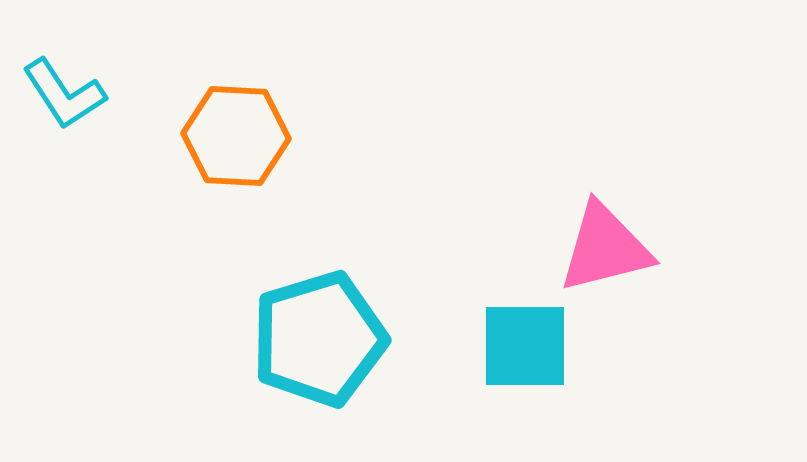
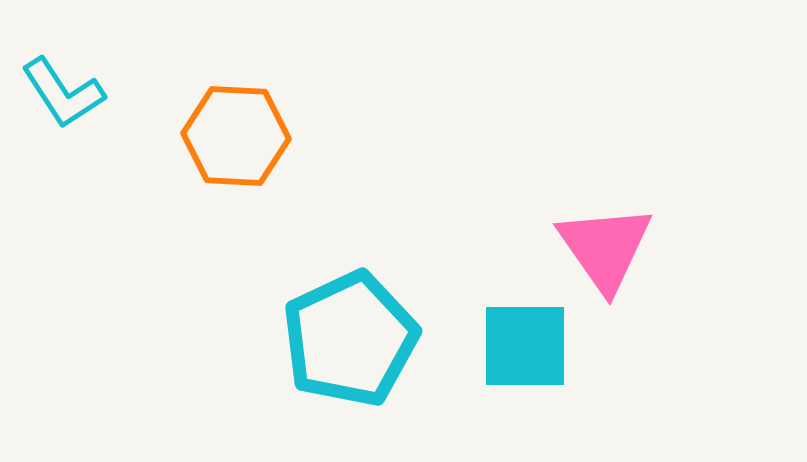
cyan L-shape: moved 1 px left, 1 px up
pink triangle: rotated 51 degrees counterclockwise
cyan pentagon: moved 31 px right; rotated 8 degrees counterclockwise
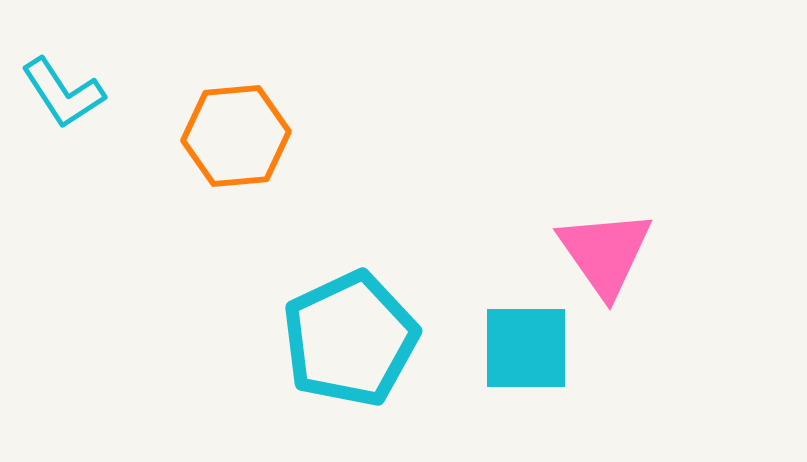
orange hexagon: rotated 8 degrees counterclockwise
pink triangle: moved 5 px down
cyan square: moved 1 px right, 2 px down
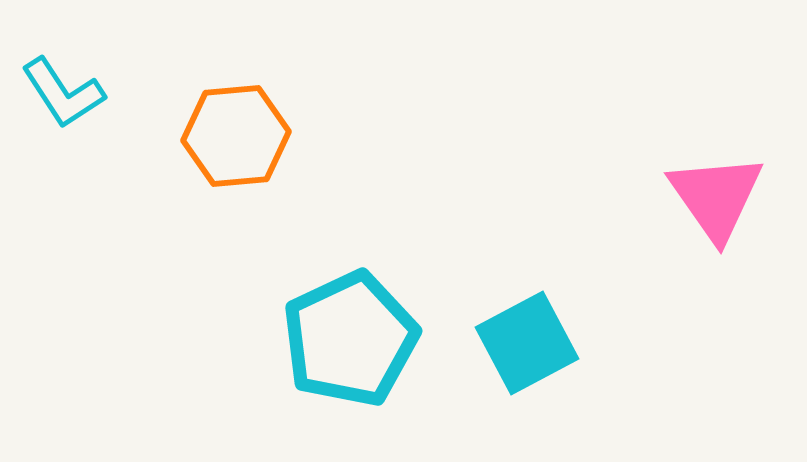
pink triangle: moved 111 px right, 56 px up
cyan square: moved 1 px right, 5 px up; rotated 28 degrees counterclockwise
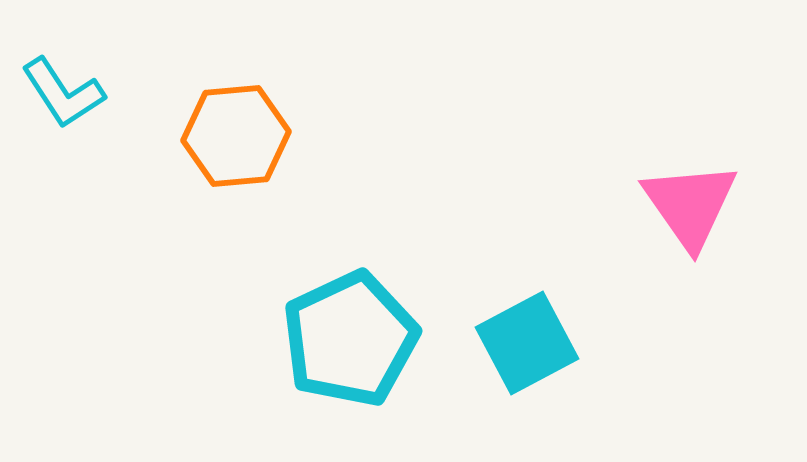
pink triangle: moved 26 px left, 8 px down
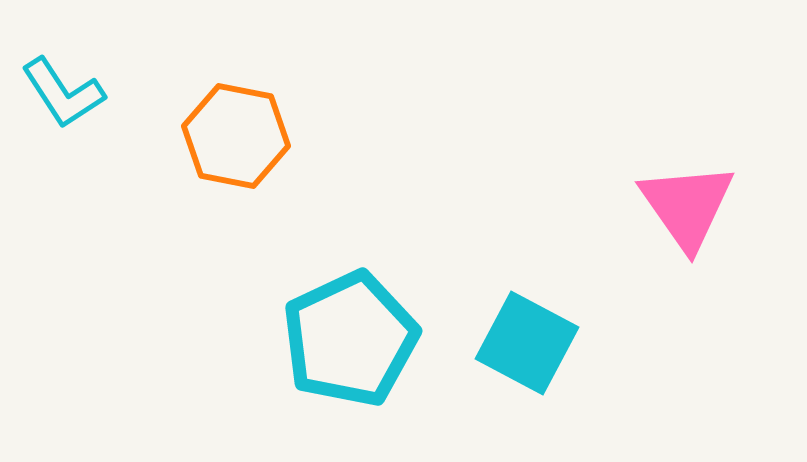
orange hexagon: rotated 16 degrees clockwise
pink triangle: moved 3 px left, 1 px down
cyan square: rotated 34 degrees counterclockwise
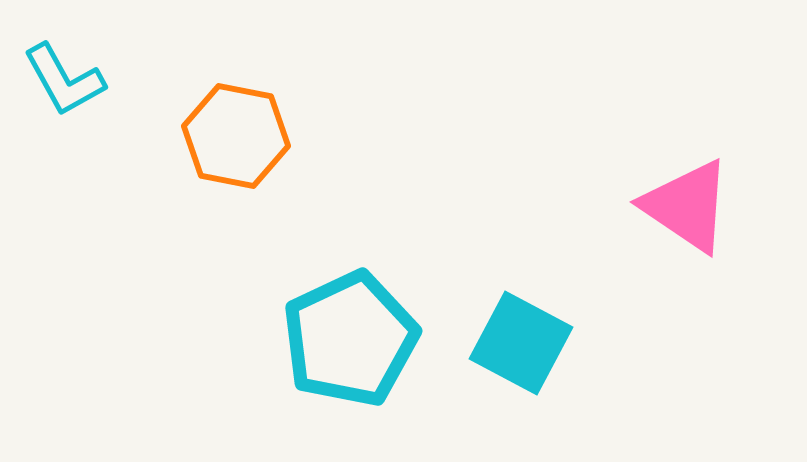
cyan L-shape: moved 1 px right, 13 px up; rotated 4 degrees clockwise
pink triangle: rotated 21 degrees counterclockwise
cyan square: moved 6 px left
